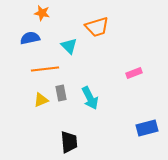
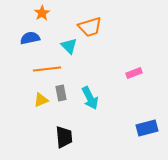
orange star: rotated 28 degrees clockwise
orange trapezoid: moved 7 px left
orange line: moved 2 px right
black trapezoid: moved 5 px left, 5 px up
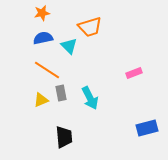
orange star: rotated 21 degrees clockwise
blue semicircle: moved 13 px right
orange line: moved 1 px down; rotated 40 degrees clockwise
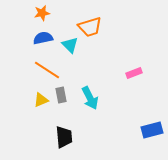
cyan triangle: moved 1 px right, 1 px up
gray rectangle: moved 2 px down
blue rectangle: moved 5 px right, 2 px down
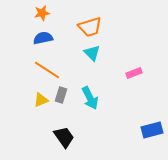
cyan triangle: moved 22 px right, 8 px down
gray rectangle: rotated 28 degrees clockwise
black trapezoid: rotated 30 degrees counterclockwise
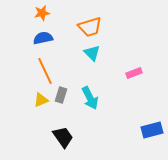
orange line: moved 2 px left, 1 px down; rotated 32 degrees clockwise
black trapezoid: moved 1 px left
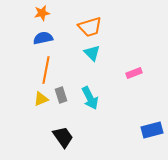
orange line: moved 1 px right, 1 px up; rotated 36 degrees clockwise
gray rectangle: rotated 35 degrees counterclockwise
yellow triangle: moved 1 px up
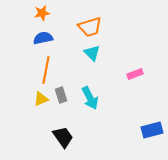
pink rectangle: moved 1 px right, 1 px down
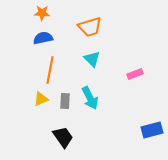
orange star: rotated 14 degrees clockwise
cyan triangle: moved 6 px down
orange line: moved 4 px right
gray rectangle: moved 4 px right, 6 px down; rotated 21 degrees clockwise
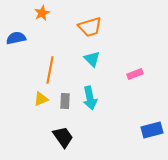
orange star: rotated 28 degrees counterclockwise
blue semicircle: moved 27 px left
cyan arrow: rotated 15 degrees clockwise
